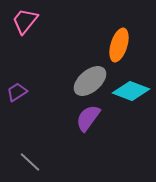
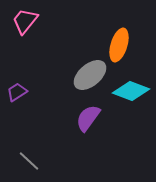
gray ellipse: moved 6 px up
gray line: moved 1 px left, 1 px up
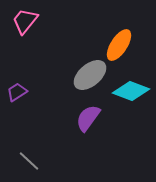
orange ellipse: rotated 16 degrees clockwise
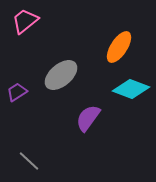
pink trapezoid: rotated 12 degrees clockwise
orange ellipse: moved 2 px down
gray ellipse: moved 29 px left
cyan diamond: moved 2 px up
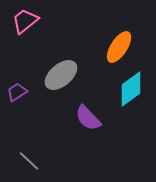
cyan diamond: rotated 57 degrees counterclockwise
purple semicircle: rotated 80 degrees counterclockwise
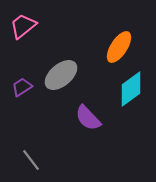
pink trapezoid: moved 2 px left, 5 px down
purple trapezoid: moved 5 px right, 5 px up
gray line: moved 2 px right, 1 px up; rotated 10 degrees clockwise
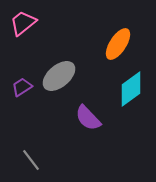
pink trapezoid: moved 3 px up
orange ellipse: moved 1 px left, 3 px up
gray ellipse: moved 2 px left, 1 px down
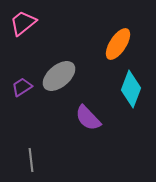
cyan diamond: rotated 33 degrees counterclockwise
gray line: rotated 30 degrees clockwise
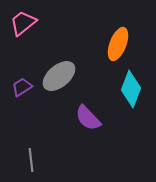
orange ellipse: rotated 12 degrees counterclockwise
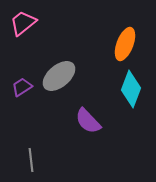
orange ellipse: moved 7 px right
purple semicircle: moved 3 px down
